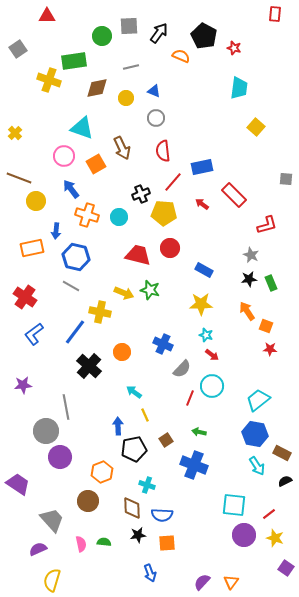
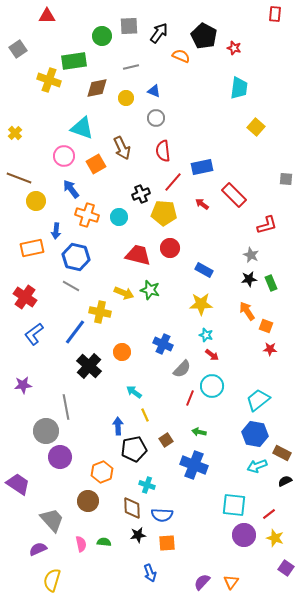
cyan arrow at (257, 466): rotated 102 degrees clockwise
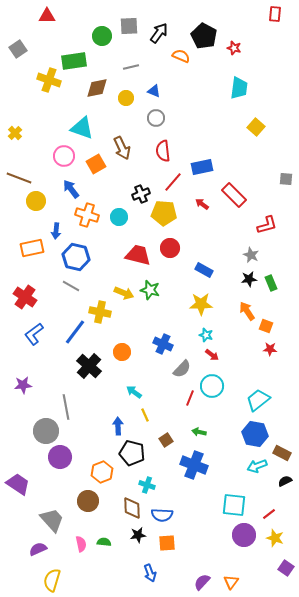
black pentagon at (134, 449): moved 2 px left, 4 px down; rotated 25 degrees clockwise
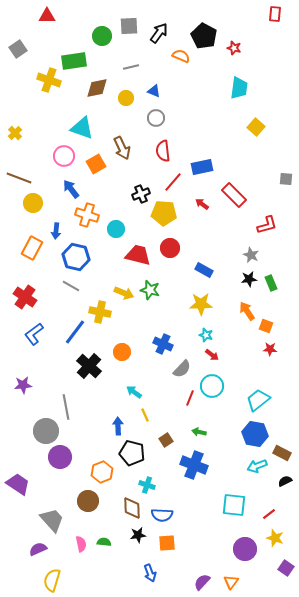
yellow circle at (36, 201): moved 3 px left, 2 px down
cyan circle at (119, 217): moved 3 px left, 12 px down
orange rectangle at (32, 248): rotated 50 degrees counterclockwise
purple circle at (244, 535): moved 1 px right, 14 px down
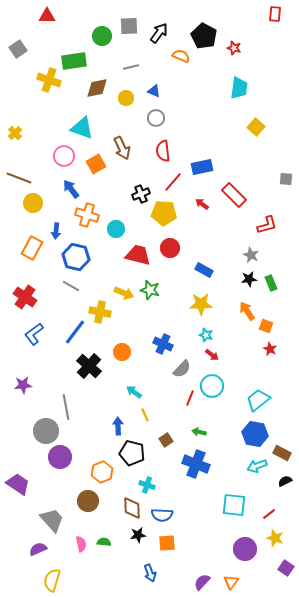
red star at (270, 349): rotated 24 degrees clockwise
blue cross at (194, 465): moved 2 px right, 1 px up
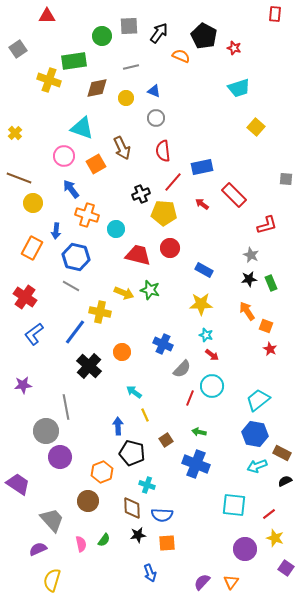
cyan trapezoid at (239, 88): rotated 65 degrees clockwise
green semicircle at (104, 542): moved 2 px up; rotated 120 degrees clockwise
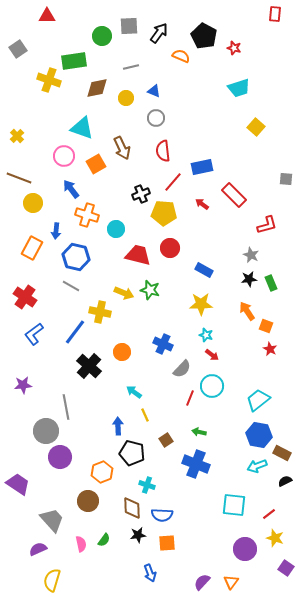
yellow cross at (15, 133): moved 2 px right, 3 px down
blue hexagon at (255, 434): moved 4 px right, 1 px down
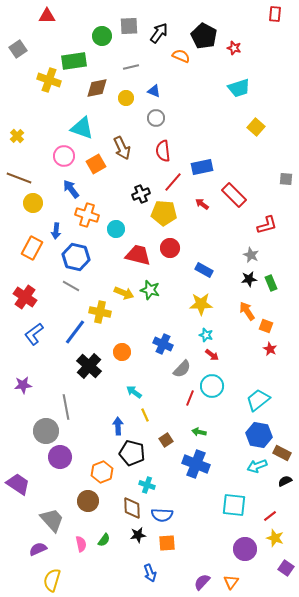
red line at (269, 514): moved 1 px right, 2 px down
